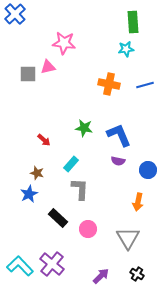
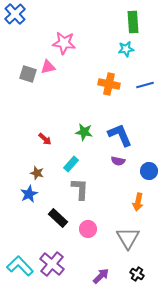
gray square: rotated 18 degrees clockwise
green star: moved 4 px down
blue L-shape: moved 1 px right
red arrow: moved 1 px right, 1 px up
blue circle: moved 1 px right, 1 px down
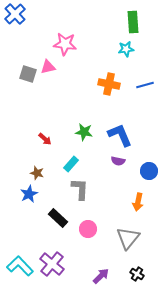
pink star: moved 1 px right, 1 px down
gray triangle: rotated 10 degrees clockwise
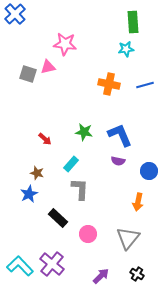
pink circle: moved 5 px down
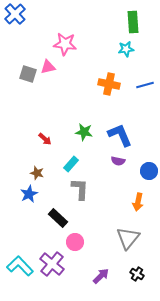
pink circle: moved 13 px left, 8 px down
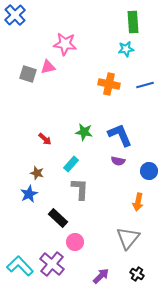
blue cross: moved 1 px down
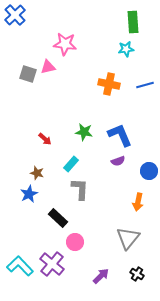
purple semicircle: rotated 32 degrees counterclockwise
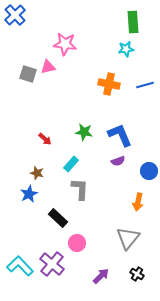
pink circle: moved 2 px right, 1 px down
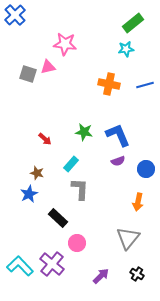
green rectangle: moved 1 px down; rotated 55 degrees clockwise
blue L-shape: moved 2 px left
blue circle: moved 3 px left, 2 px up
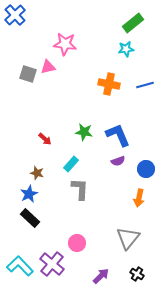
orange arrow: moved 1 px right, 4 px up
black rectangle: moved 28 px left
